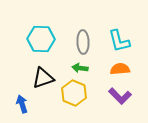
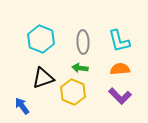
cyan hexagon: rotated 20 degrees clockwise
yellow hexagon: moved 1 px left, 1 px up
blue arrow: moved 2 px down; rotated 18 degrees counterclockwise
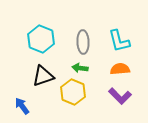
black triangle: moved 2 px up
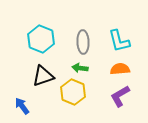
purple L-shape: rotated 105 degrees clockwise
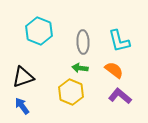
cyan hexagon: moved 2 px left, 8 px up
orange semicircle: moved 6 px left, 1 px down; rotated 42 degrees clockwise
black triangle: moved 20 px left, 1 px down
yellow hexagon: moved 2 px left
purple L-shape: rotated 70 degrees clockwise
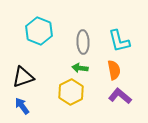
orange semicircle: rotated 42 degrees clockwise
yellow hexagon: rotated 10 degrees clockwise
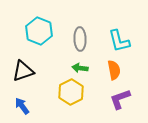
gray ellipse: moved 3 px left, 3 px up
black triangle: moved 6 px up
purple L-shape: moved 3 px down; rotated 60 degrees counterclockwise
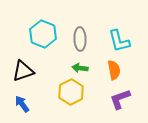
cyan hexagon: moved 4 px right, 3 px down
blue arrow: moved 2 px up
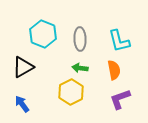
black triangle: moved 4 px up; rotated 10 degrees counterclockwise
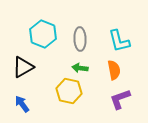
yellow hexagon: moved 2 px left, 1 px up; rotated 20 degrees counterclockwise
